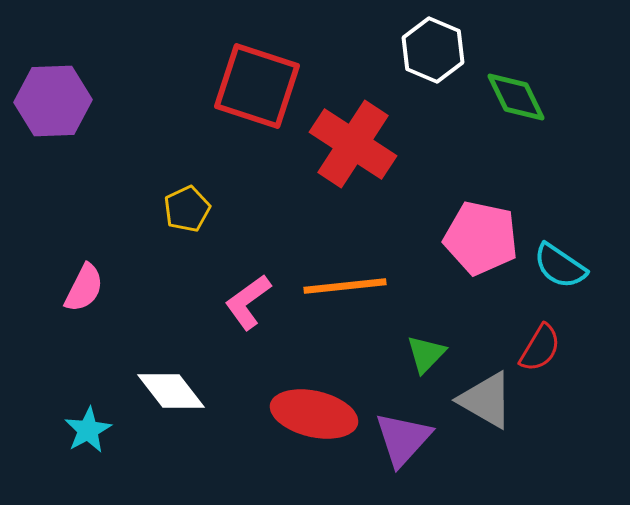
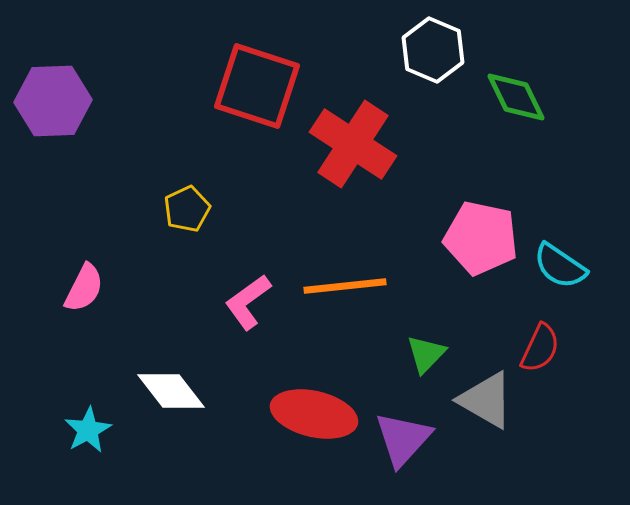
red semicircle: rotated 6 degrees counterclockwise
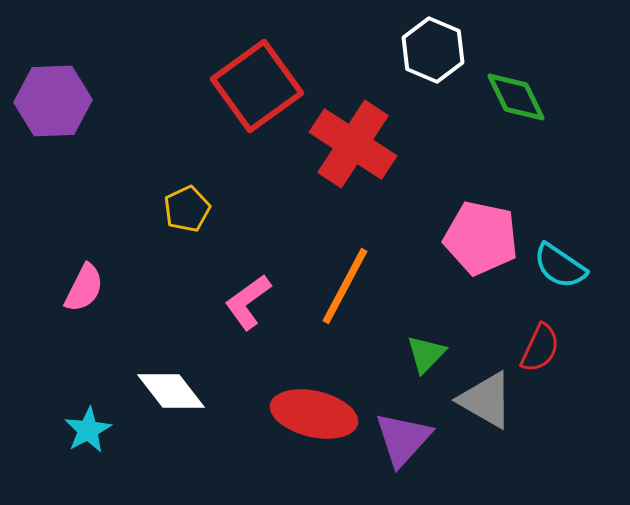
red square: rotated 36 degrees clockwise
orange line: rotated 56 degrees counterclockwise
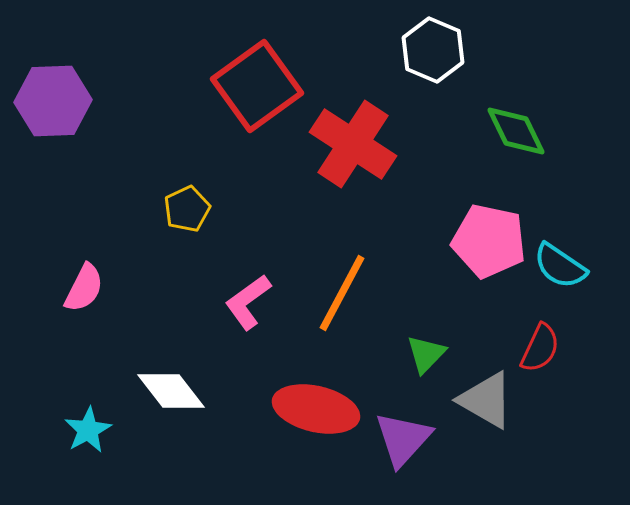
green diamond: moved 34 px down
pink pentagon: moved 8 px right, 3 px down
orange line: moved 3 px left, 7 px down
red ellipse: moved 2 px right, 5 px up
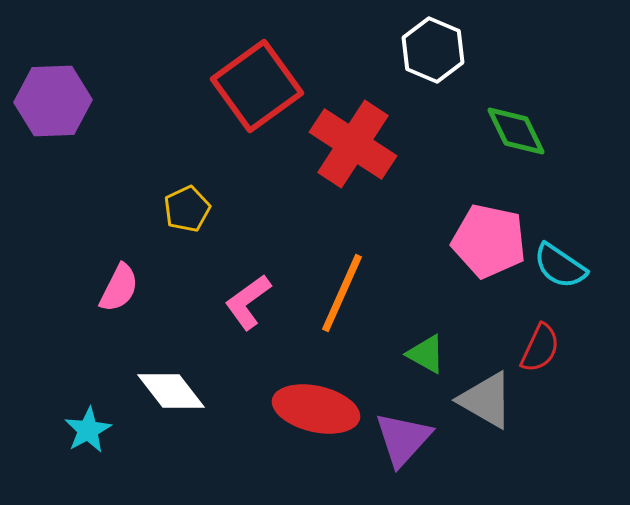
pink semicircle: moved 35 px right
orange line: rotated 4 degrees counterclockwise
green triangle: rotated 45 degrees counterclockwise
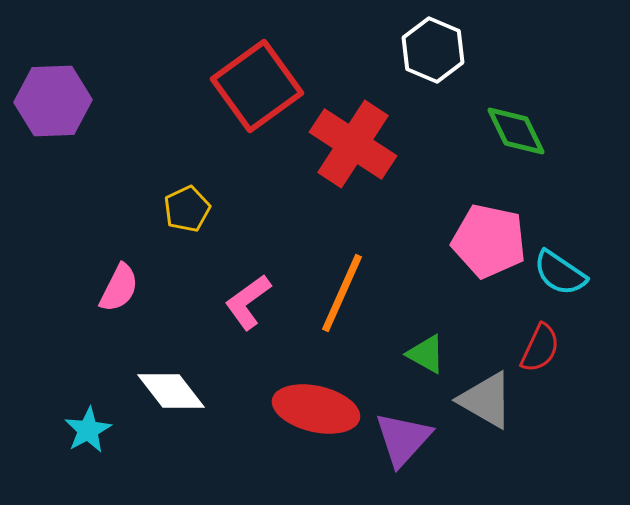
cyan semicircle: moved 7 px down
